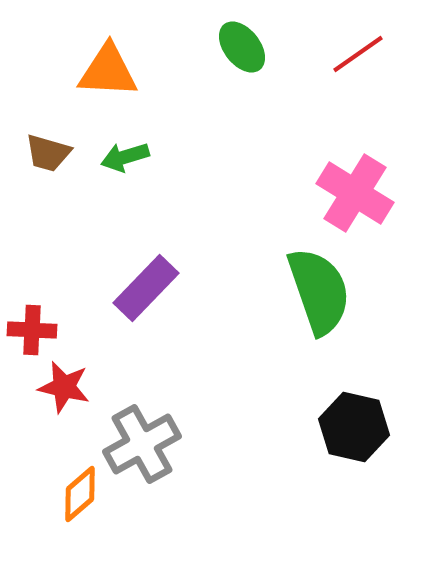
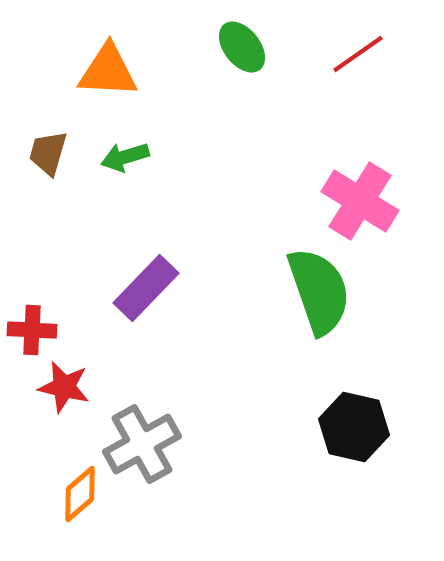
brown trapezoid: rotated 90 degrees clockwise
pink cross: moved 5 px right, 8 px down
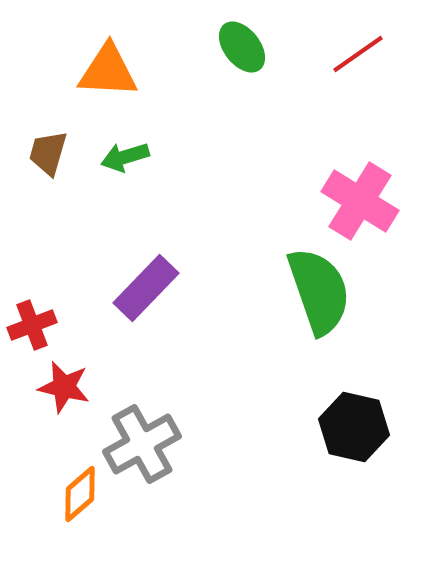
red cross: moved 5 px up; rotated 24 degrees counterclockwise
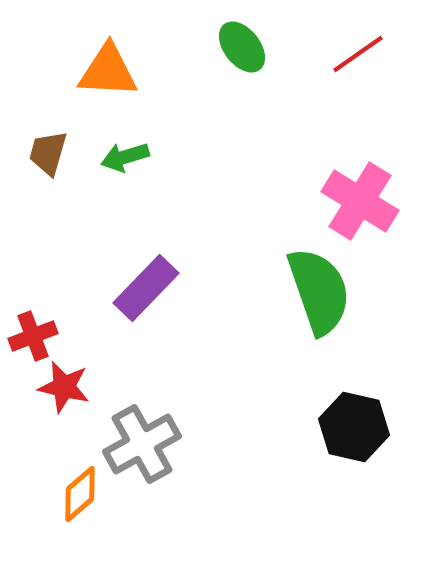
red cross: moved 1 px right, 11 px down
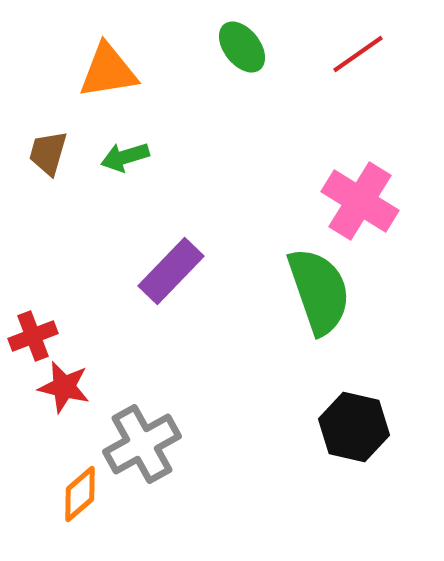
orange triangle: rotated 12 degrees counterclockwise
purple rectangle: moved 25 px right, 17 px up
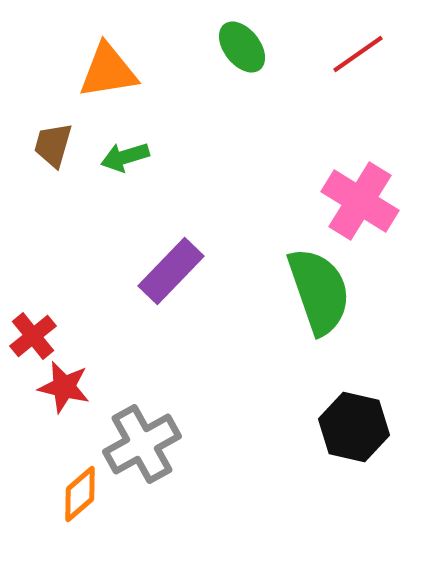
brown trapezoid: moved 5 px right, 8 px up
red cross: rotated 18 degrees counterclockwise
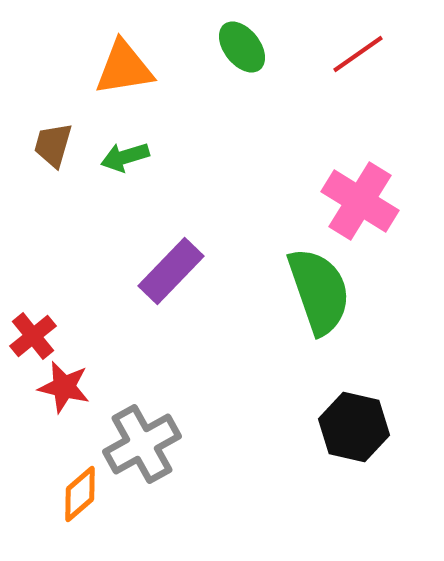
orange triangle: moved 16 px right, 3 px up
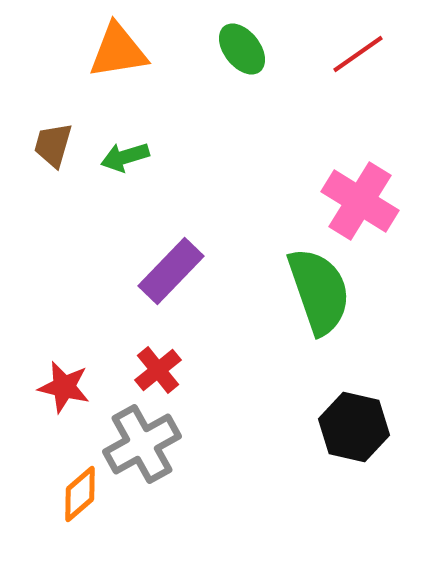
green ellipse: moved 2 px down
orange triangle: moved 6 px left, 17 px up
red cross: moved 125 px right, 34 px down
